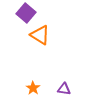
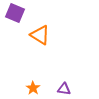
purple square: moved 11 px left; rotated 18 degrees counterclockwise
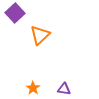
purple square: rotated 24 degrees clockwise
orange triangle: rotated 45 degrees clockwise
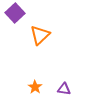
orange star: moved 2 px right, 1 px up
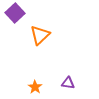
purple triangle: moved 4 px right, 6 px up
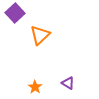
purple triangle: rotated 24 degrees clockwise
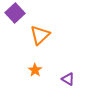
purple triangle: moved 4 px up
orange star: moved 17 px up
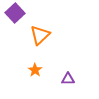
purple triangle: rotated 32 degrees counterclockwise
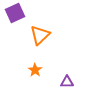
purple square: rotated 18 degrees clockwise
purple triangle: moved 1 px left, 3 px down
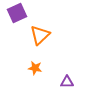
purple square: moved 2 px right
orange star: moved 2 px up; rotated 24 degrees counterclockwise
